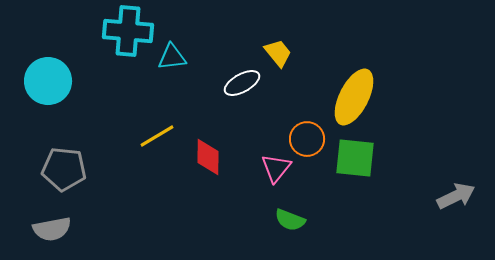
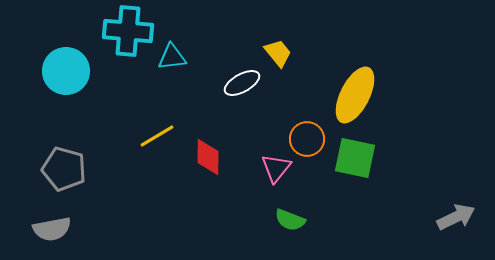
cyan circle: moved 18 px right, 10 px up
yellow ellipse: moved 1 px right, 2 px up
green square: rotated 6 degrees clockwise
gray pentagon: rotated 9 degrees clockwise
gray arrow: moved 21 px down
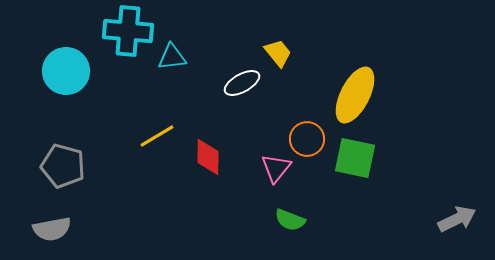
gray pentagon: moved 1 px left, 3 px up
gray arrow: moved 1 px right, 2 px down
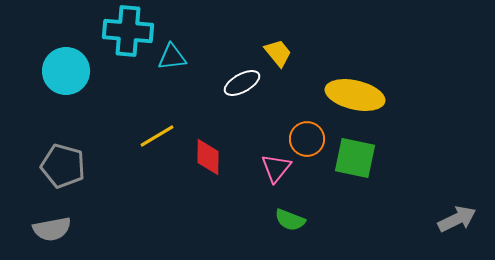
yellow ellipse: rotated 76 degrees clockwise
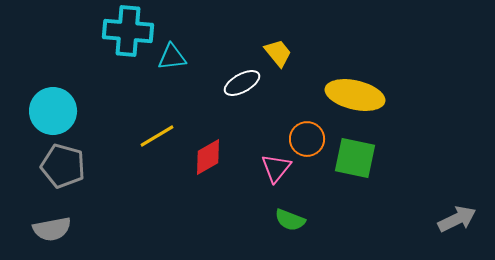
cyan circle: moved 13 px left, 40 px down
red diamond: rotated 60 degrees clockwise
